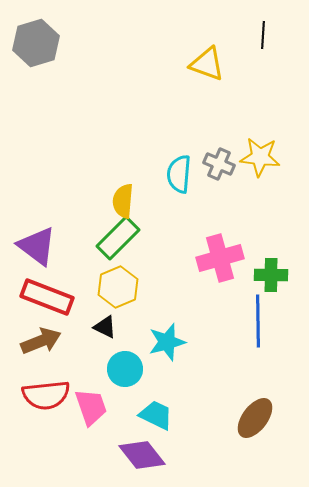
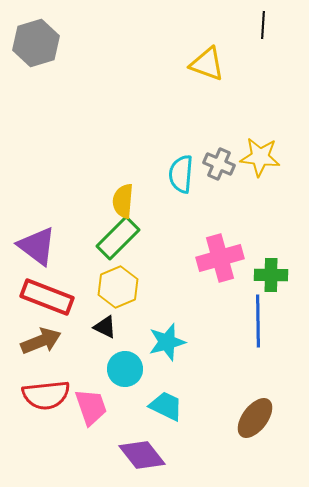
black line: moved 10 px up
cyan semicircle: moved 2 px right
cyan trapezoid: moved 10 px right, 9 px up
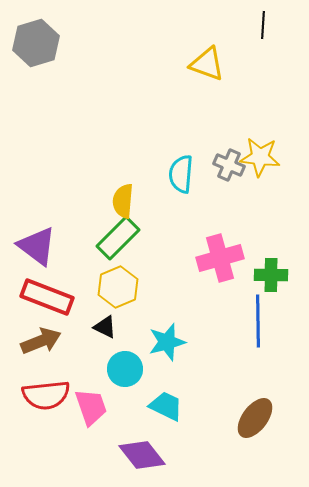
gray cross: moved 10 px right, 1 px down
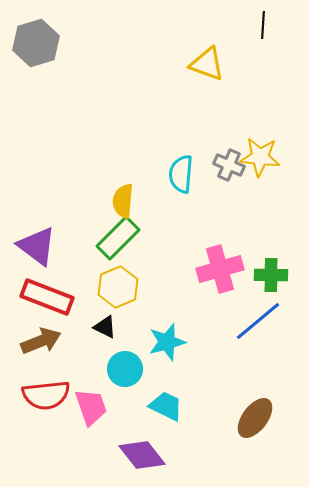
pink cross: moved 11 px down
blue line: rotated 51 degrees clockwise
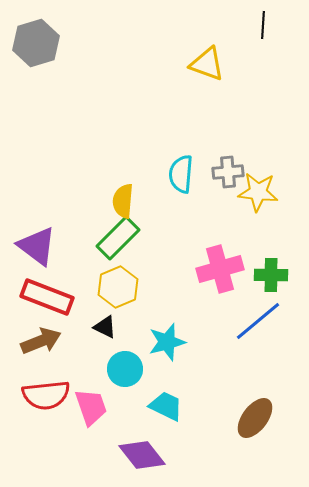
yellow star: moved 2 px left, 35 px down
gray cross: moved 1 px left, 7 px down; rotated 28 degrees counterclockwise
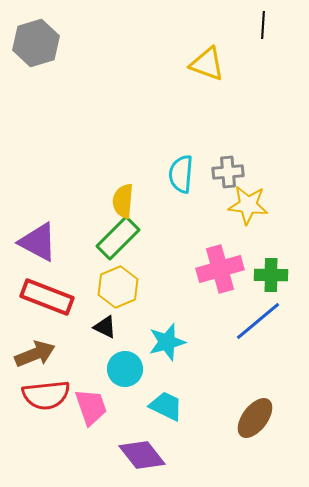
yellow star: moved 10 px left, 13 px down
purple triangle: moved 1 px right, 4 px up; rotated 9 degrees counterclockwise
brown arrow: moved 6 px left, 13 px down
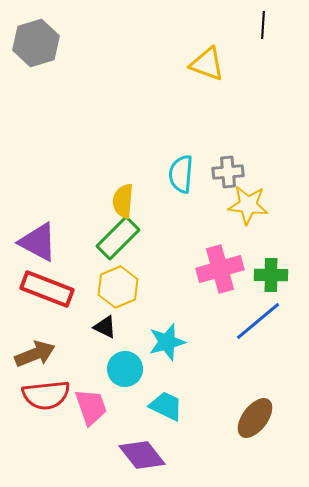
red rectangle: moved 8 px up
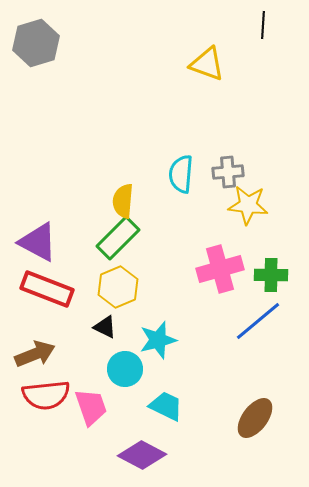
cyan star: moved 9 px left, 2 px up
purple diamond: rotated 24 degrees counterclockwise
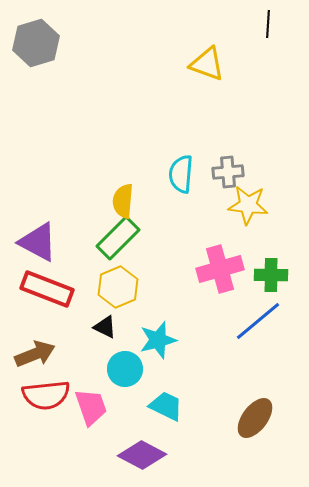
black line: moved 5 px right, 1 px up
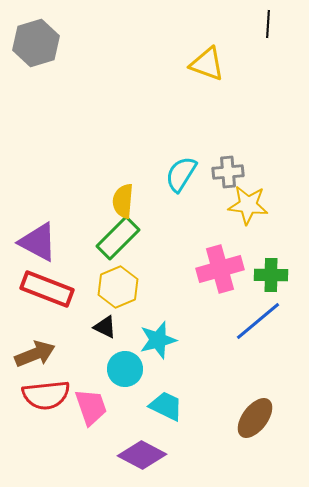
cyan semicircle: rotated 27 degrees clockwise
